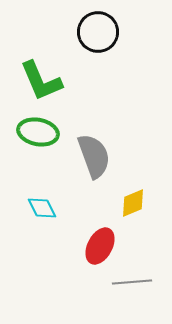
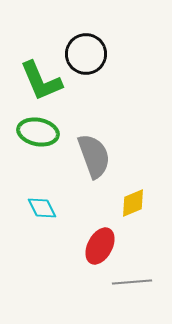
black circle: moved 12 px left, 22 px down
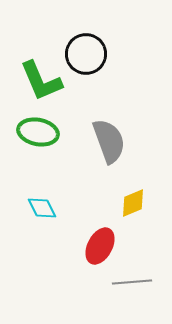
gray semicircle: moved 15 px right, 15 px up
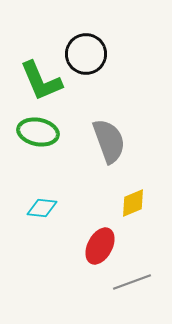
cyan diamond: rotated 56 degrees counterclockwise
gray line: rotated 15 degrees counterclockwise
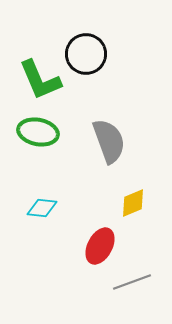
green L-shape: moved 1 px left, 1 px up
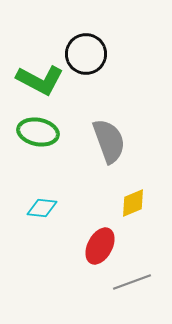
green L-shape: rotated 39 degrees counterclockwise
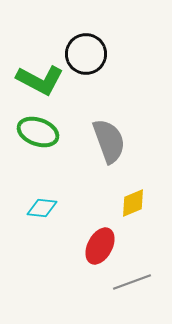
green ellipse: rotated 9 degrees clockwise
